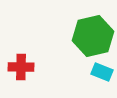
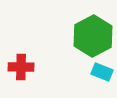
green hexagon: rotated 15 degrees counterclockwise
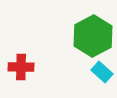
cyan rectangle: rotated 20 degrees clockwise
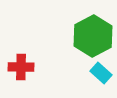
cyan rectangle: moved 1 px left, 1 px down
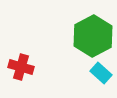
red cross: rotated 15 degrees clockwise
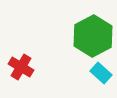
red cross: rotated 15 degrees clockwise
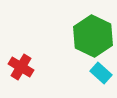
green hexagon: rotated 6 degrees counterclockwise
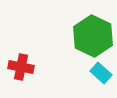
red cross: rotated 20 degrees counterclockwise
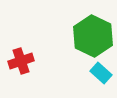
red cross: moved 6 px up; rotated 30 degrees counterclockwise
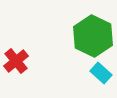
red cross: moved 5 px left; rotated 20 degrees counterclockwise
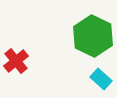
cyan rectangle: moved 6 px down
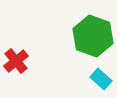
green hexagon: rotated 6 degrees counterclockwise
